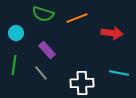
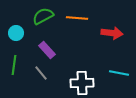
green semicircle: moved 2 px down; rotated 135 degrees clockwise
orange line: rotated 25 degrees clockwise
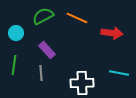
orange line: rotated 20 degrees clockwise
gray line: rotated 35 degrees clockwise
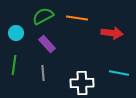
orange line: rotated 15 degrees counterclockwise
purple rectangle: moved 6 px up
gray line: moved 2 px right
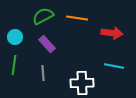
cyan circle: moved 1 px left, 4 px down
cyan line: moved 5 px left, 7 px up
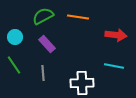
orange line: moved 1 px right, 1 px up
red arrow: moved 4 px right, 2 px down
green line: rotated 42 degrees counterclockwise
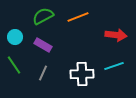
orange line: rotated 30 degrees counterclockwise
purple rectangle: moved 4 px left, 1 px down; rotated 18 degrees counterclockwise
cyan line: rotated 30 degrees counterclockwise
gray line: rotated 28 degrees clockwise
white cross: moved 9 px up
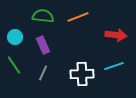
green semicircle: rotated 35 degrees clockwise
purple rectangle: rotated 36 degrees clockwise
